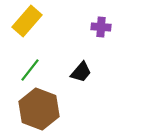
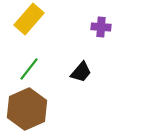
yellow rectangle: moved 2 px right, 2 px up
green line: moved 1 px left, 1 px up
brown hexagon: moved 12 px left; rotated 15 degrees clockwise
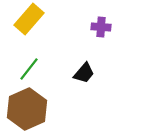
black trapezoid: moved 3 px right, 1 px down
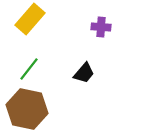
yellow rectangle: moved 1 px right
brown hexagon: rotated 24 degrees counterclockwise
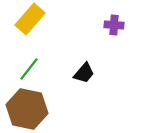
purple cross: moved 13 px right, 2 px up
